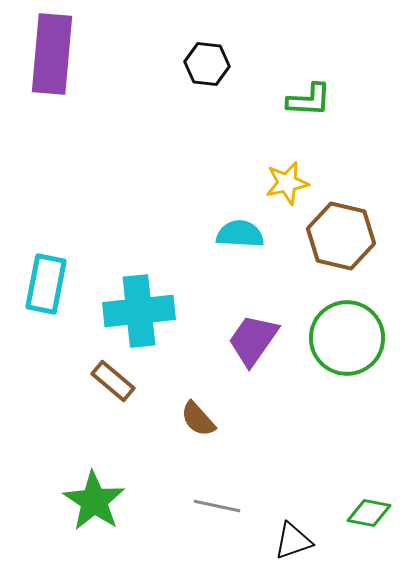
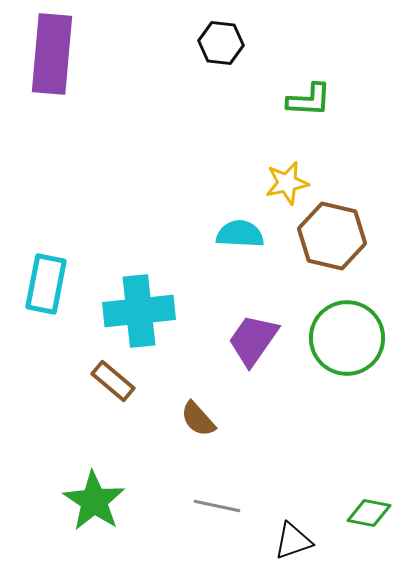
black hexagon: moved 14 px right, 21 px up
brown hexagon: moved 9 px left
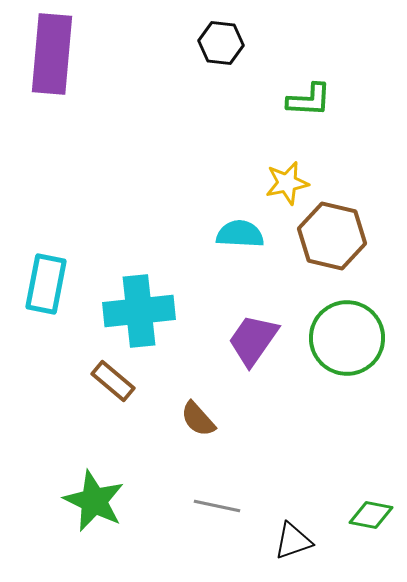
green star: rotated 8 degrees counterclockwise
green diamond: moved 2 px right, 2 px down
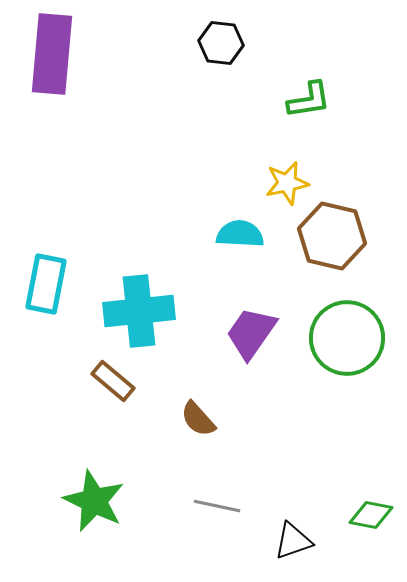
green L-shape: rotated 12 degrees counterclockwise
purple trapezoid: moved 2 px left, 7 px up
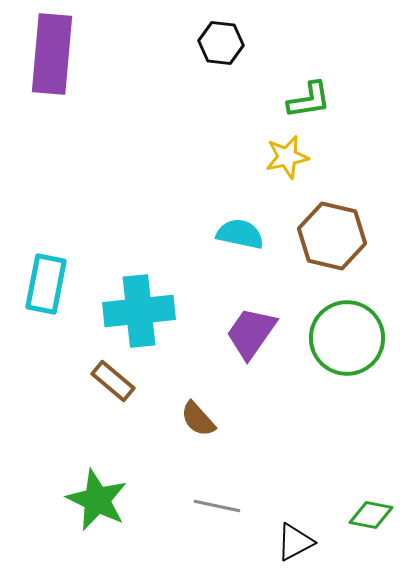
yellow star: moved 26 px up
cyan semicircle: rotated 9 degrees clockwise
green star: moved 3 px right, 1 px up
black triangle: moved 2 px right, 1 px down; rotated 9 degrees counterclockwise
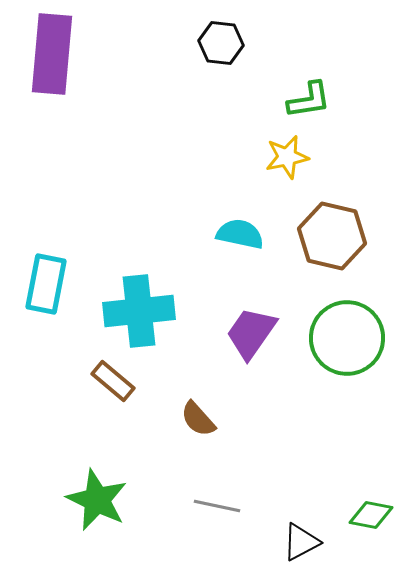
black triangle: moved 6 px right
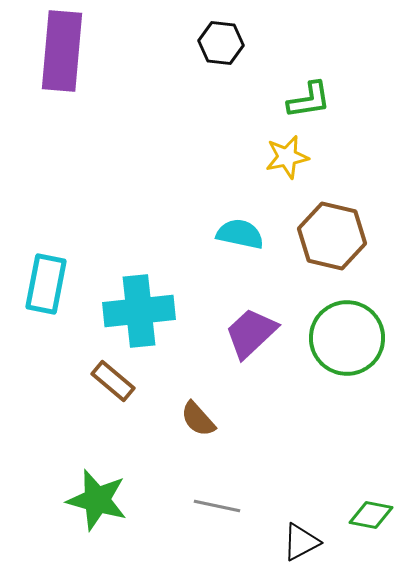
purple rectangle: moved 10 px right, 3 px up
purple trapezoid: rotated 12 degrees clockwise
green star: rotated 10 degrees counterclockwise
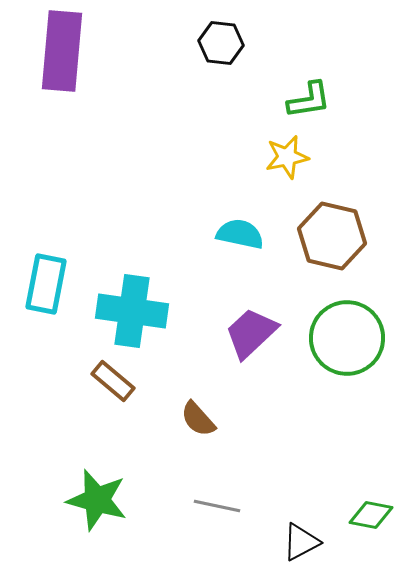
cyan cross: moved 7 px left; rotated 14 degrees clockwise
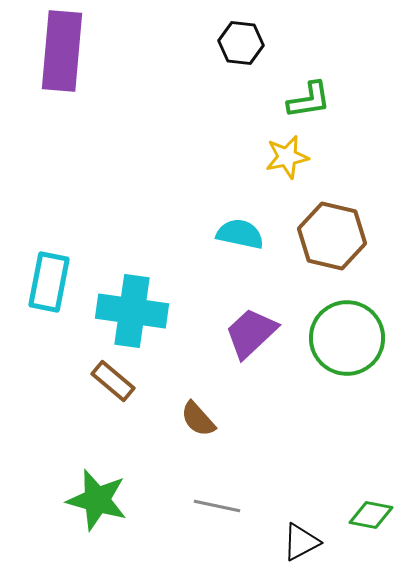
black hexagon: moved 20 px right
cyan rectangle: moved 3 px right, 2 px up
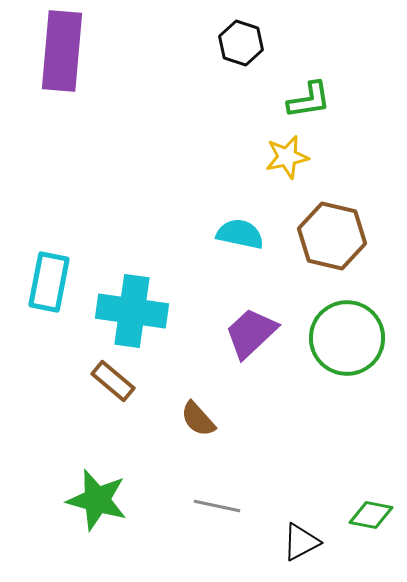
black hexagon: rotated 12 degrees clockwise
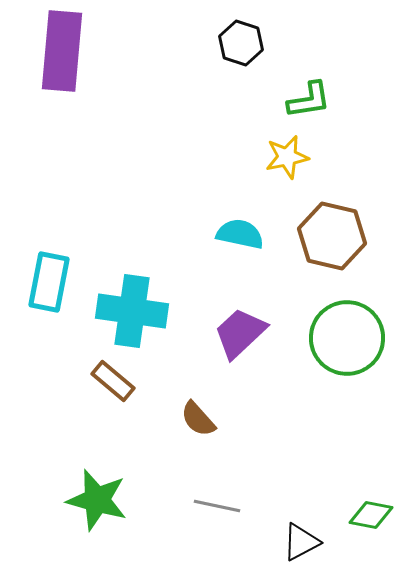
purple trapezoid: moved 11 px left
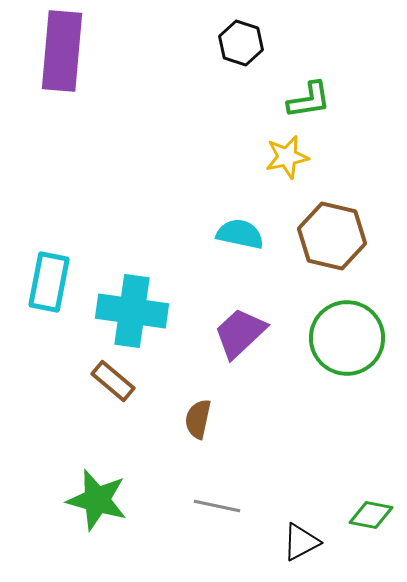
brown semicircle: rotated 54 degrees clockwise
